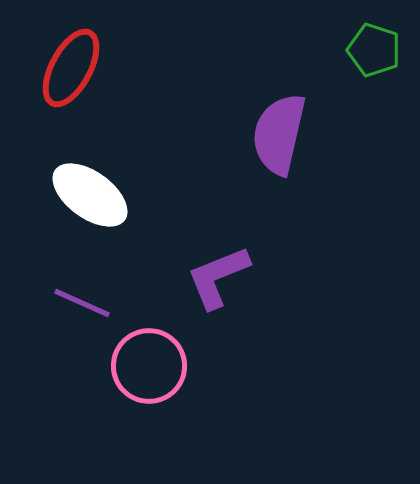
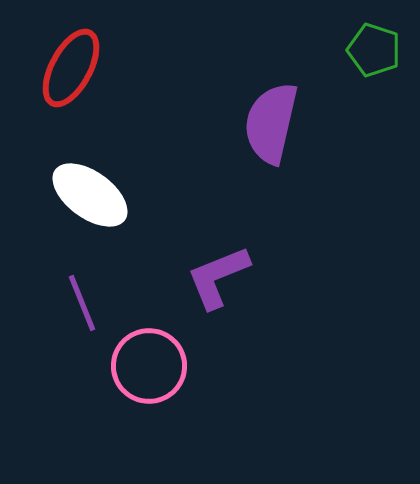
purple semicircle: moved 8 px left, 11 px up
purple line: rotated 44 degrees clockwise
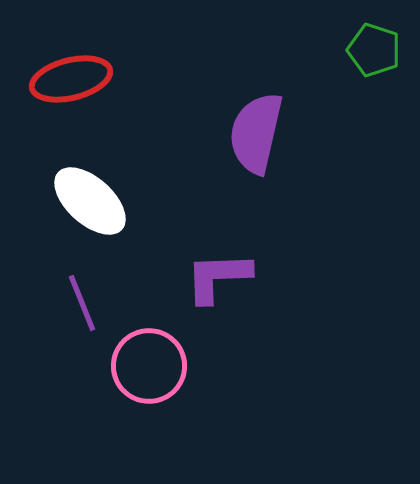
red ellipse: moved 11 px down; rotated 48 degrees clockwise
purple semicircle: moved 15 px left, 10 px down
white ellipse: moved 6 px down; rotated 6 degrees clockwise
purple L-shape: rotated 20 degrees clockwise
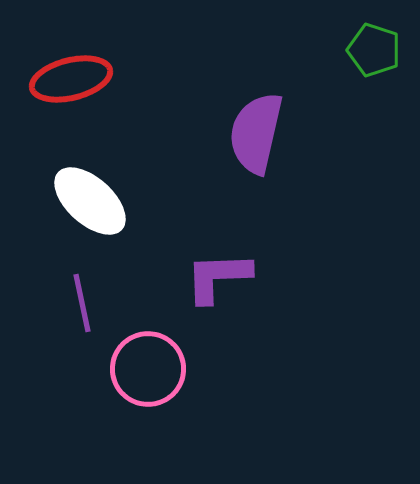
purple line: rotated 10 degrees clockwise
pink circle: moved 1 px left, 3 px down
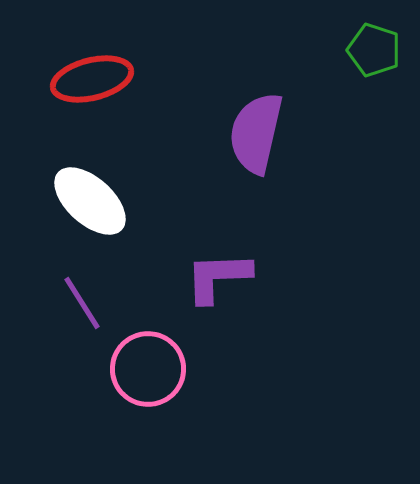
red ellipse: moved 21 px right
purple line: rotated 20 degrees counterclockwise
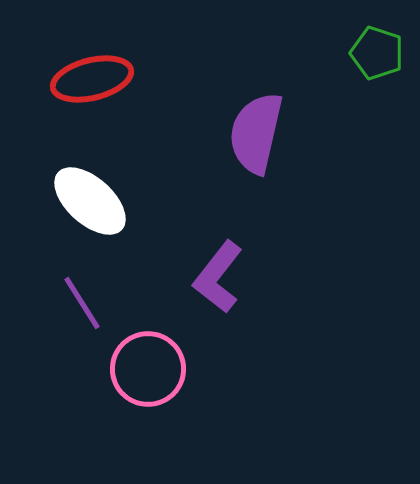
green pentagon: moved 3 px right, 3 px down
purple L-shape: rotated 50 degrees counterclockwise
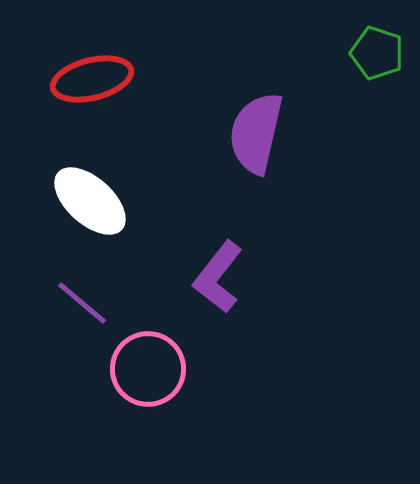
purple line: rotated 18 degrees counterclockwise
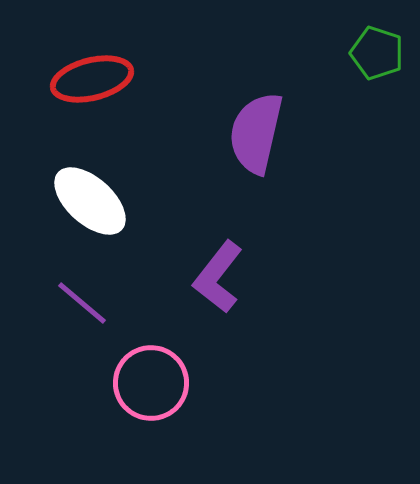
pink circle: moved 3 px right, 14 px down
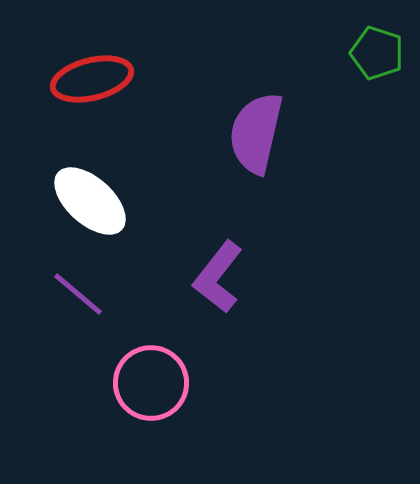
purple line: moved 4 px left, 9 px up
